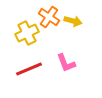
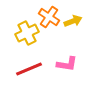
yellow arrow: rotated 36 degrees counterclockwise
pink L-shape: moved 1 px right, 1 px down; rotated 60 degrees counterclockwise
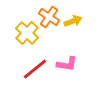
yellow cross: rotated 20 degrees counterclockwise
red line: moved 6 px right; rotated 16 degrees counterclockwise
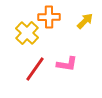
orange cross: rotated 35 degrees counterclockwise
yellow arrow: moved 12 px right; rotated 24 degrees counterclockwise
red line: rotated 16 degrees counterclockwise
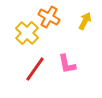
orange cross: rotated 30 degrees clockwise
yellow arrow: rotated 18 degrees counterclockwise
pink L-shape: rotated 70 degrees clockwise
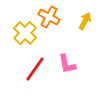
yellow cross: moved 2 px left
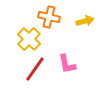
orange cross: rotated 15 degrees counterclockwise
yellow arrow: rotated 48 degrees clockwise
yellow cross: moved 4 px right, 6 px down
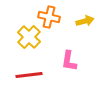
yellow cross: moved 2 px up
pink L-shape: moved 2 px right, 3 px up; rotated 20 degrees clockwise
red line: moved 6 px left, 6 px down; rotated 48 degrees clockwise
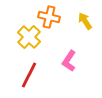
yellow arrow: rotated 108 degrees counterclockwise
pink L-shape: rotated 25 degrees clockwise
red line: rotated 56 degrees counterclockwise
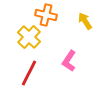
orange cross: moved 3 px left, 2 px up
red line: moved 2 px up
